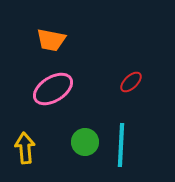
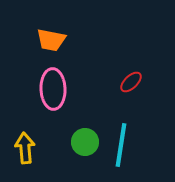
pink ellipse: rotated 60 degrees counterclockwise
cyan line: rotated 6 degrees clockwise
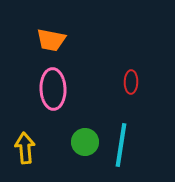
red ellipse: rotated 45 degrees counterclockwise
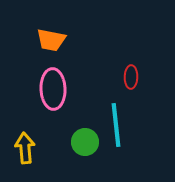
red ellipse: moved 5 px up
cyan line: moved 5 px left, 20 px up; rotated 15 degrees counterclockwise
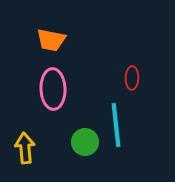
red ellipse: moved 1 px right, 1 px down
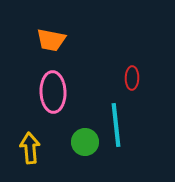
pink ellipse: moved 3 px down
yellow arrow: moved 5 px right
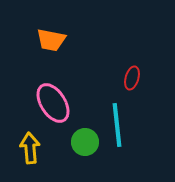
red ellipse: rotated 15 degrees clockwise
pink ellipse: moved 11 px down; rotated 30 degrees counterclockwise
cyan line: moved 1 px right
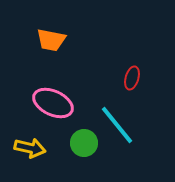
pink ellipse: rotated 33 degrees counterclockwise
cyan line: rotated 33 degrees counterclockwise
green circle: moved 1 px left, 1 px down
yellow arrow: rotated 108 degrees clockwise
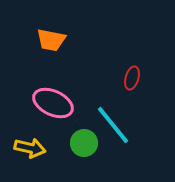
cyan line: moved 4 px left
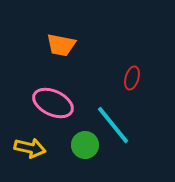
orange trapezoid: moved 10 px right, 5 px down
green circle: moved 1 px right, 2 px down
